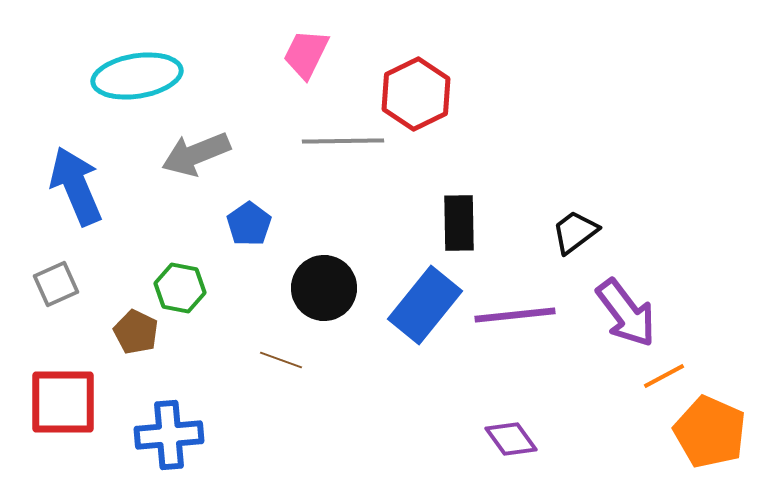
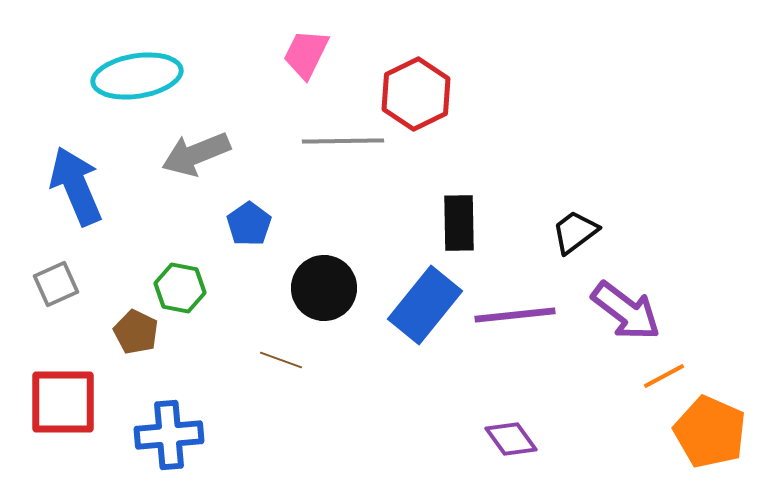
purple arrow: moved 2 px up; rotated 16 degrees counterclockwise
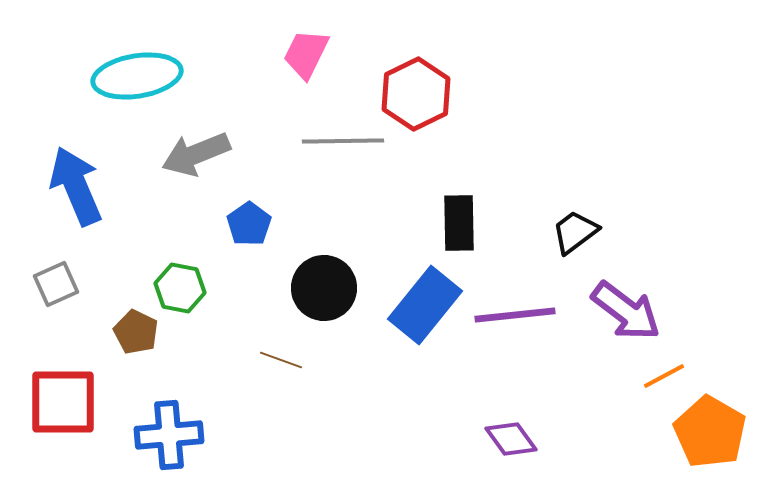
orange pentagon: rotated 6 degrees clockwise
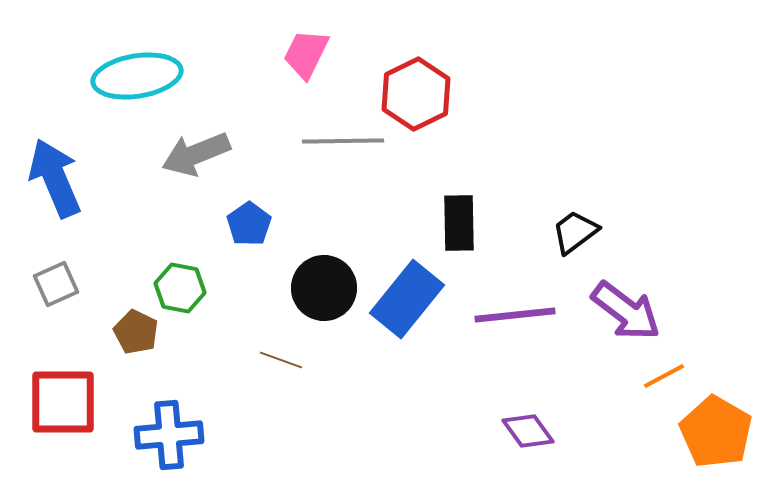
blue arrow: moved 21 px left, 8 px up
blue rectangle: moved 18 px left, 6 px up
orange pentagon: moved 6 px right
purple diamond: moved 17 px right, 8 px up
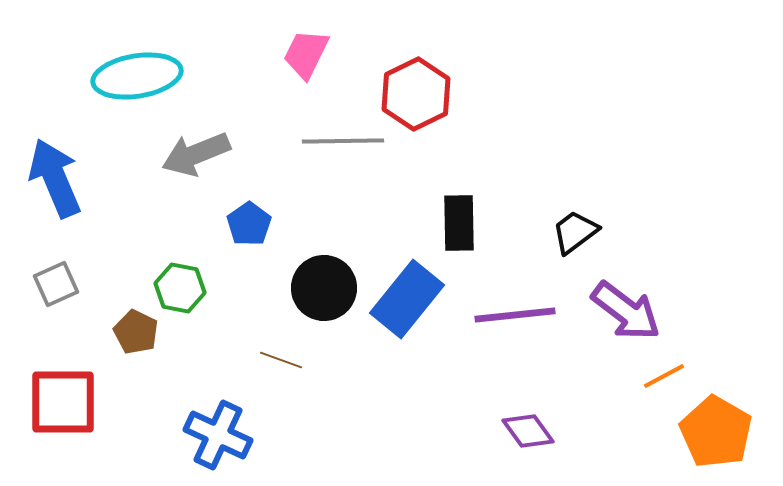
blue cross: moved 49 px right; rotated 30 degrees clockwise
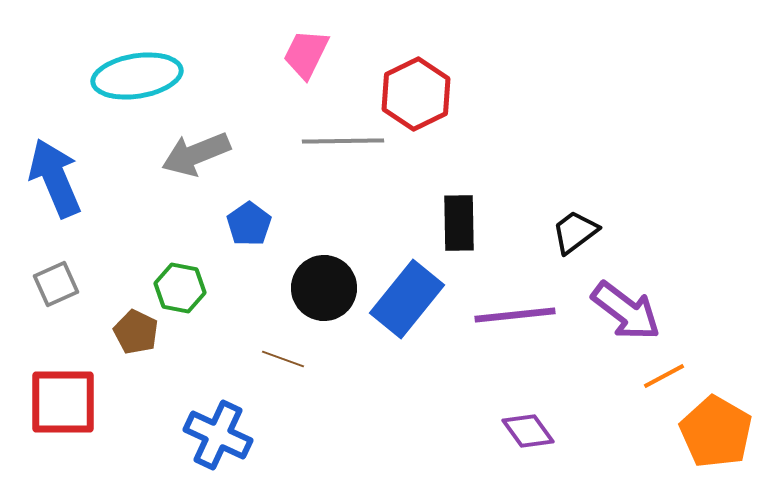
brown line: moved 2 px right, 1 px up
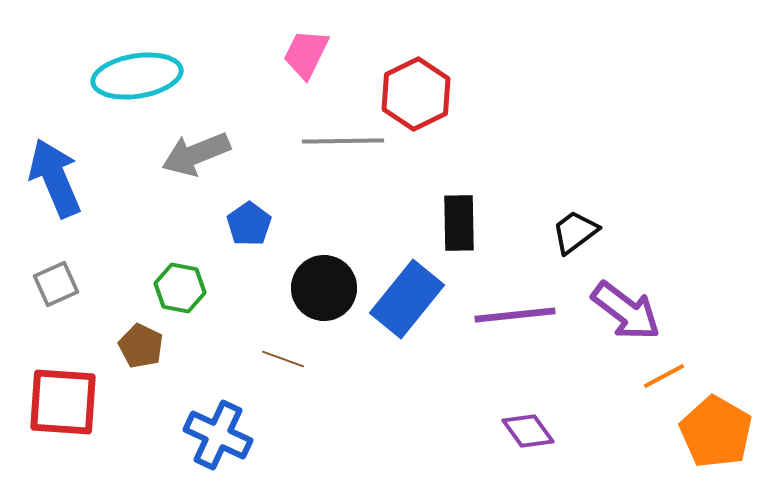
brown pentagon: moved 5 px right, 14 px down
red square: rotated 4 degrees clockwise
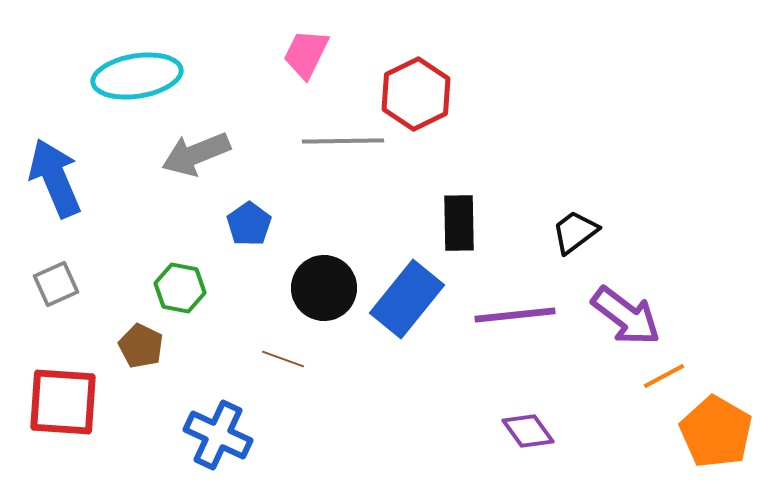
purple arrow: moved 5 px down
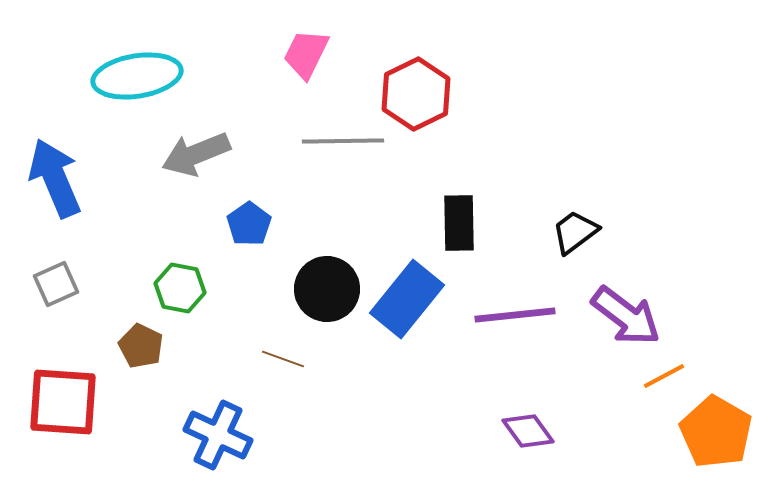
black circle: moved 3 px right, 1 px down
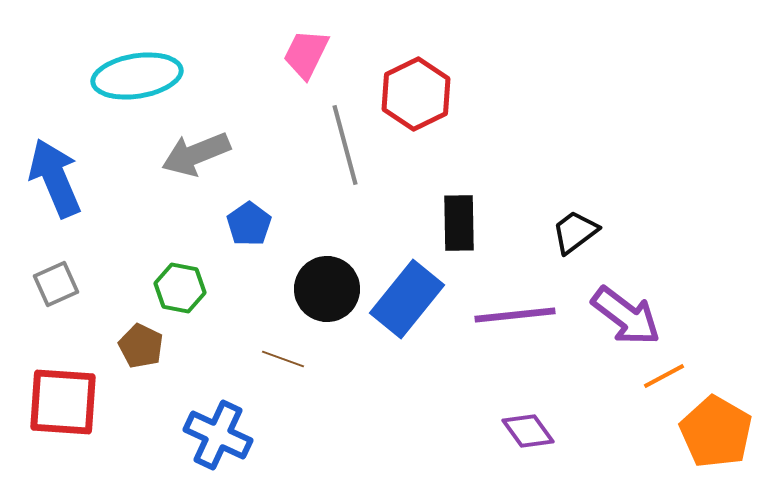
gray line: moved 2 px right, 4 px down; rotated 76 degrees clockwise
